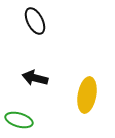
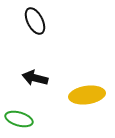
yellow ellipse: rotated 72 degrees clockwise
green ellipse: moved 1 px up
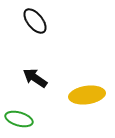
black ellipse: rotated 12 degrees counterclockwise
black arrow: rotated 20 degrees clockwise
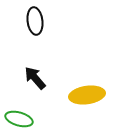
black ellipse: rotated 32 degrees clockwise
black arrow: rotated 15 degrees clockwise
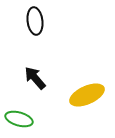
yellow ellipse: rotated 16 degrees counterclockwise
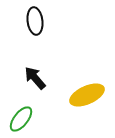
green ellipse: moved 2 px right; rotated 68 degrees counterclockwise
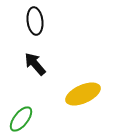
black arrow: moved 14 px up
yellow ellipse: moved 4 px left, 1 px up
